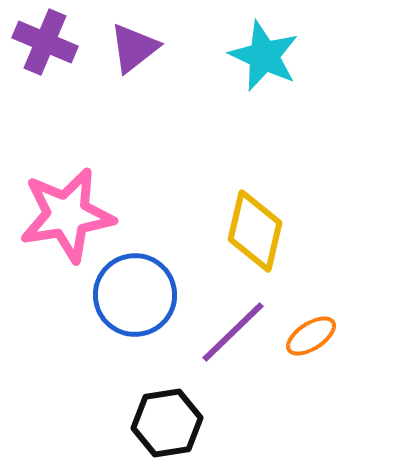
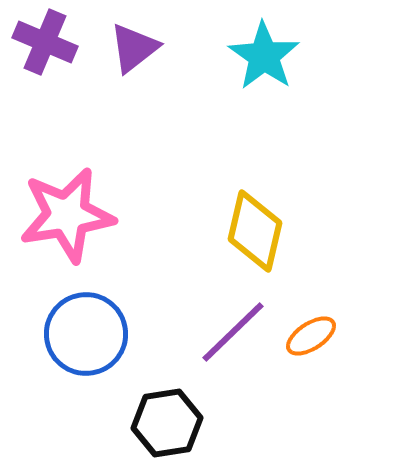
cyan star: rotated 10 degrees clockwise
blue circle: moved 49 px left, 39 px down
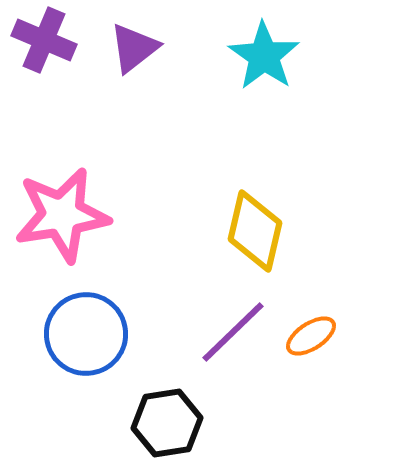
purple cross: moved 1 px left, 2 px up
pink star: moved 5 px left
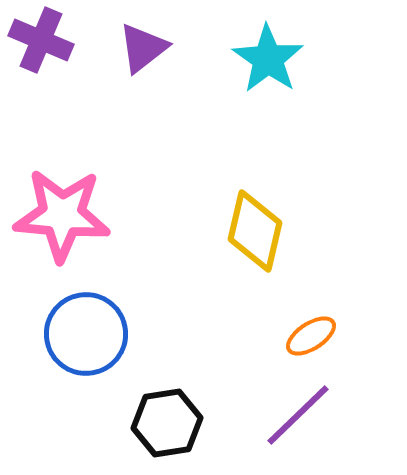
purple cross: moved 3 px left
purple triangle: moved 9 px right
cyan star: moved 4 px right, 3 px down
pink star: rotated 14 degrees clockwise
purple line: moved 65 px right, 83 px down
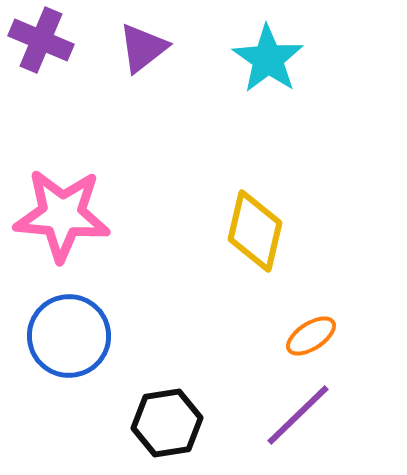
blue circle: moved 17 px left, 2 px down
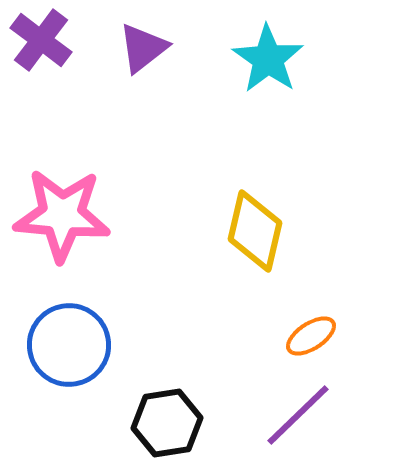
purple cross: rotated 14 degrees clockwise
blue circle: moved 9 px down
